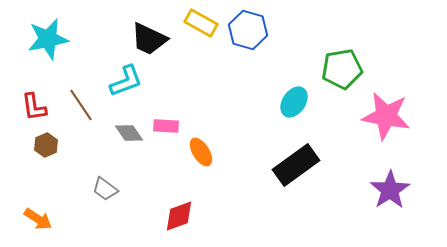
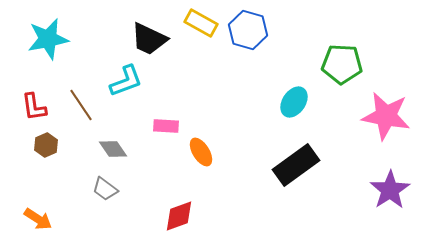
green pentagon: moved 5 px up; rotated 12 degrees clockwise
gray diamond: moved 16 px left, 16 px down
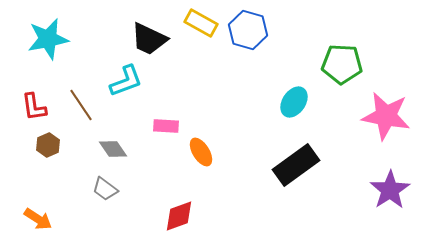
brown hexagon: moved 2 px right
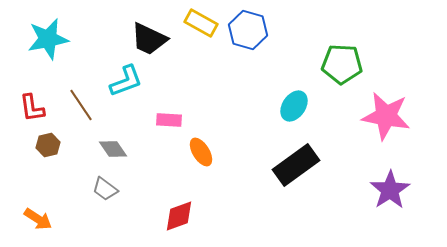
cyan ellipse: moved 4 px down
red L-shape: moved 2 px left, 1 px down
pink rectangle: moved 3 px right, 6 px up
brown hexagon: rotated 10 degrees clockwise
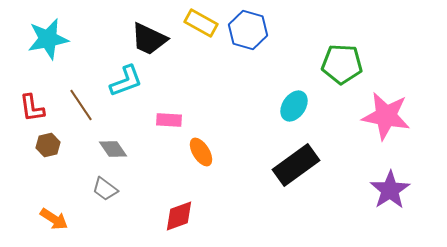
orange arrow: moved 16 px right
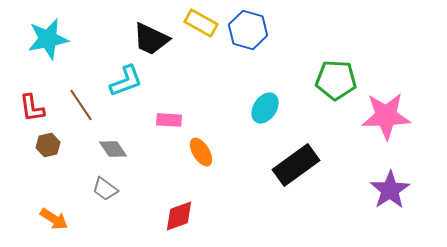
black trapezoid: moved 2 px right
green pentagon: moved 6 px left, 16 px down
cyan ellipse: moved 29 px left, 2 px down
pink star: rotated 12 degrees counterclockwise
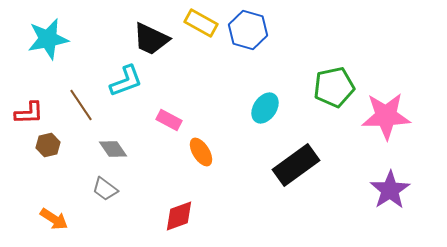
green pentagon: moved 2 px left, 7 px down; rotated 15 degrees counterclockwise
red L-shape: moved 3 px left, 5 px down; rotated 84 degrees counterclockwise
pink rectangle: rotated 25 degrees clockwise
